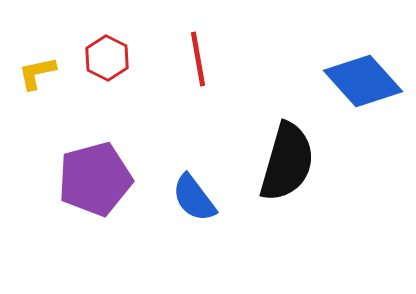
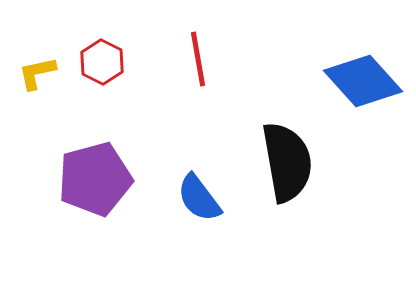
red hexagon: moved 5 px left, 4 px down
black semicircle: rotated 26 degrees counterclockwise
blue semicircle: moved 5 px right
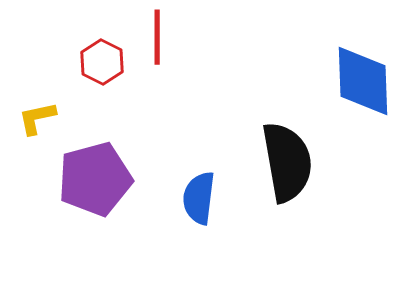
red line: moved 41 px left, 22 px up; rotated 10 degrees clockwise
yellow L-shape: moved 45 px down
blue diamond: rotated 40 degrees clockwise
blue semicircle: rotated 44 degrees clockwise
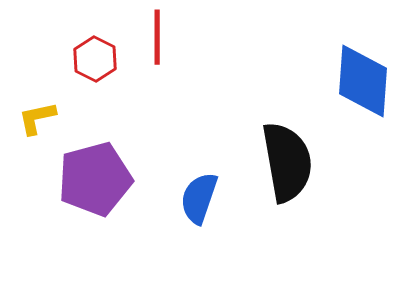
red hexagon: moved 7 px left, 3 px up
blue diamond: rotated 6 degrees clockwise
blue semicircle: rotated 12 degrees clockwise
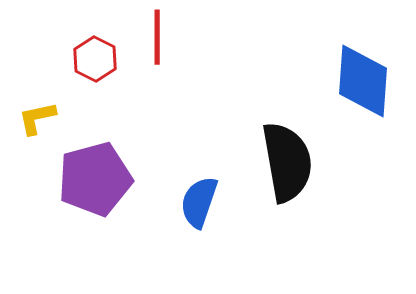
blue semicircle: moved 4 px down
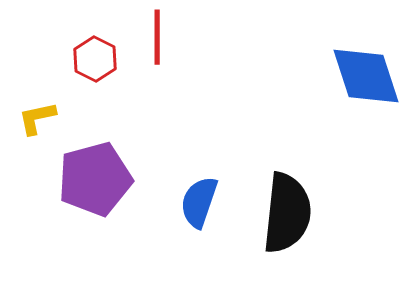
blue diamond: moved 3 px right, 5 px up; rotated 22 degrees counterclockwise
black semicircle: moved 51 px down; rotated 16 degrees clockwise
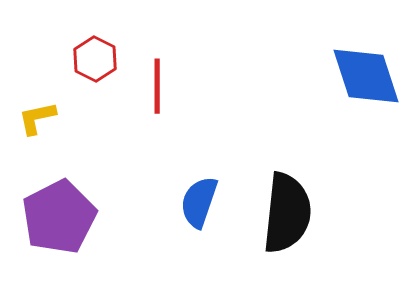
red line: moved 49 px down
purple pentagon: moved 36 px left, 38 px down; rotated 12 degrees counterclockwise
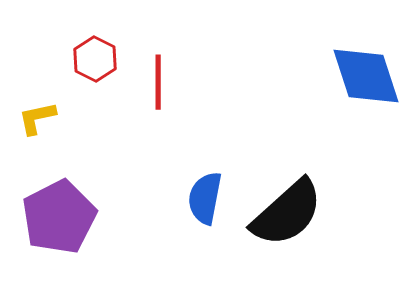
red line: moved 1 px right, 4 px up
blue semicircle: moved 6 px right, 4 px up; rotated 8 degrees counterclockwise
black semicircle: rotated 42 degrees clockwise
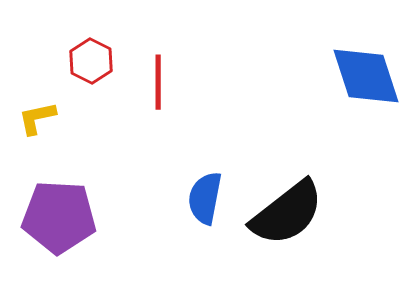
red hexagon: moved 4 px left, 2 px down
black semicircle: rotated 4 degrees clockwise
purple pentagon: rotated 30 degrees clockwise
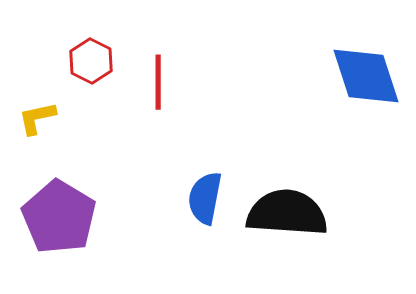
black semicircle: rotated 138 degrees counterclockwise
purple pentagon: rotated 28 degrees clockwise
